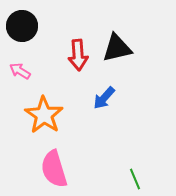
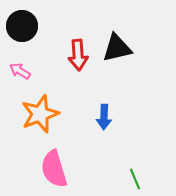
blue arrow: moved 19 px down; rotated 40 degrees counterclockwise
orange star: moved 4 px left, 1 px up; rotated 18 degrees clockwise
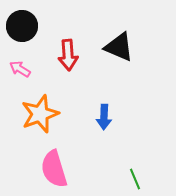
black triangle: moved 2 px right, 1 px up; rotated 36 degrees clockwise
red arrow: moved 10 px left
pink arrow: moved 2 px up
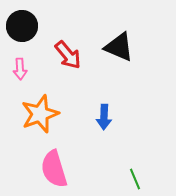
red arrow: rotated 36 degrees counterclockwise
pink arrow: rotated 125 degrees counterclockwise
